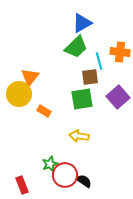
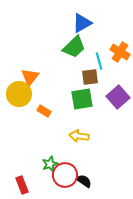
green trapezoid: moved 2 px left
orange cross: rotated 24 degrees clockwise
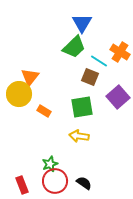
blue triangle: rotated 30 degrees counterclockwise
cyan line: rotated 42 degrees counterclockwise
brown square: rotated 30 degrees clockwise
green square: moved 8 px down
red circle: moved 10 px left, 6 px down
black semicircle: moved 2 px down
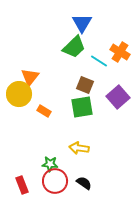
brown square: moved 5 px left, 8 px down
yellow arrow: moved 12 px down
green star: rotated 28 degrees clockwise
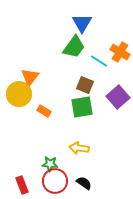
green trapezoid: rotated 10 degrees counterclockwise
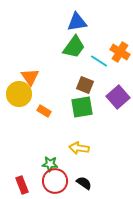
blue triangle: moved 5 px left, 1 px up; rotated 50 degrees clockwise
orange triangle: rotated 12 degrees counterclockwise
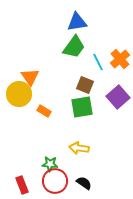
orange cross: moved 7 px down; rotated 18 degrees clockwise
cyan line: moved 1 px left, 1 px down; rotated 30 degrees clockwise
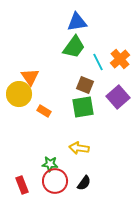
green square: moved 1 px right
black semicircle: rotated 91 degrees clockwise
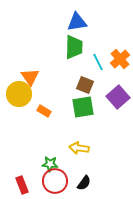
green trapezoid: rotated 35 degrees counterclockwise
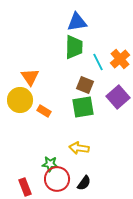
yellow circle: moved 1 px right, 6 px down
red circle: moved 2 px right, 2 px up
red rectangle: moved 3 px right, 2 px down
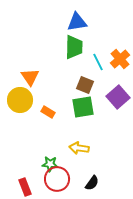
orange rectangle: moved 4 px right, 1 px down
black semicircle: moved 8 px right
